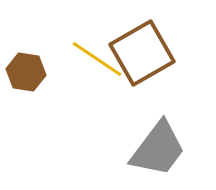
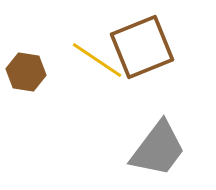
brown square: moved 6 px up; rotated 8 degrees clockwise
yellow line: moved 1 px down
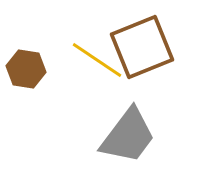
brown hexagon: moved 3 px up
gray trapezoid: moved 30 px left, 13 px up
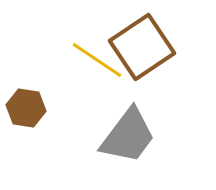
brown square: rotated 12 degrees counterclockwise
brown hexagon: moved 39 px down
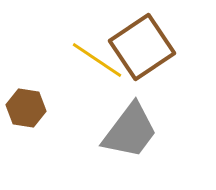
gray trapezoid: moved 2 px right, 5 px up
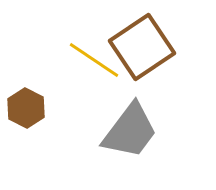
yellow line: moved 3 px left
brown hexagon: rotated 18 degrees clockwise
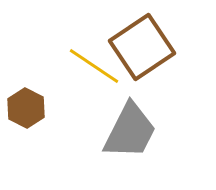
yellow line: moved 6 px down
gray trapezoid: rotated 10 degrees counterclockwise
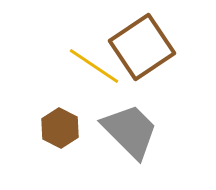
brown hexagon: moved 34 px right, 20 px down
gray trapezoid: rotated 72 degrees counterclockwise
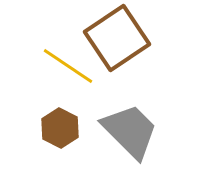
brown square: moved 25 px left, 9 px up
yellow line: moved 26 px left
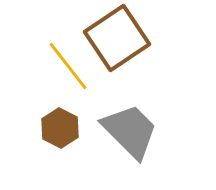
yellow line: rotated 18 degrees clockwise
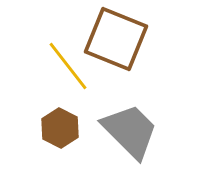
brown square: moved 1 px left, 1 px down; rotated 34 degrees counterclockwise
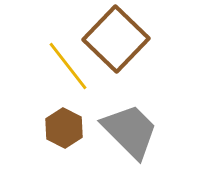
brown square: rotated 22 degrees clockwise
brown hexagon: moved 4 px right
